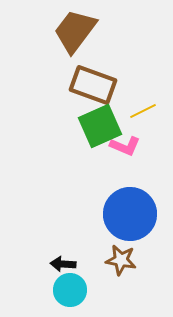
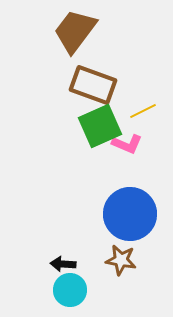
pink L-shape: moved 2 px right, 2 px up
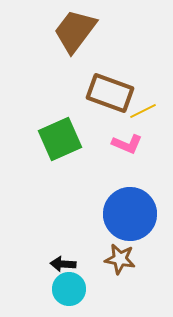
brown rectangle: moved 17 px right, 8 px down
green square: moved 40 px left, 13 px down
brown star: moved 1 px left, 1 px up
cyan circle: moved 1 px left, 1 px up
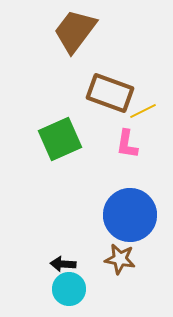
pink L-shape: rotated 76 degrees clockwise
blue circle: moved 1 px down
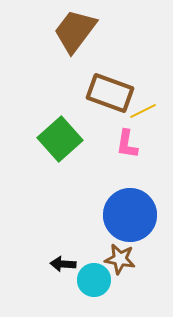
green square: rotated 18 degrees counterclockwise
cyan circle: moved 25 px right, 9 px up
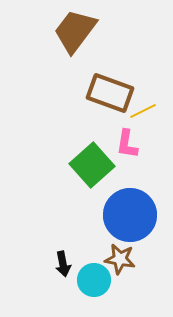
green square: moved 32 px right, 26 px down
black arrow: rotated 105 degrees counterclockwise
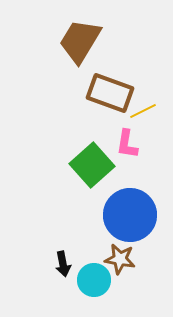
brown trapezoid: moved 5 px right, 10 px down; rotated 6 degrees counterclockwise
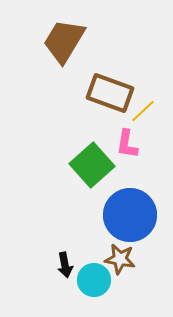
brown trapezoid: moved 16 px left
yellow line: rotated 16 degrees counterclockwise
black arrow: moved 2 px right, 1 px down
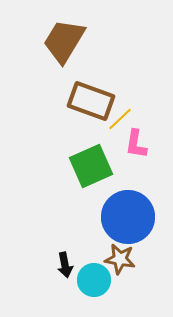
brown rectangle: moved 19 px left, 8 px down
yellow line: moved 23 px left, 8 px down
pink L-shape: moved 9 px right
green square: moved 1 px left, 1 px down; rotated 18 degrees clockwise
blue circle: moved 2 px left, 2 px down
